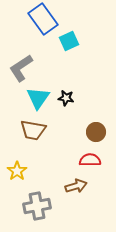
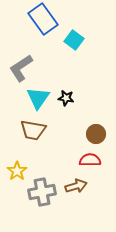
cyan square: moved 5 px right, 1 px up; rotated 30 degrees counterclockwise
brown circle: moved 2 px down
gray cross: moved 5 px right, 14 px up
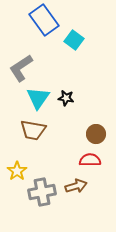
blue rectangle: moved 1 px right, 1 px down
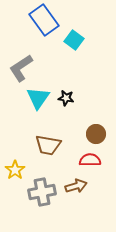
brown trapezoid: moved 15 px right, 15 px down
yellow star: moved 2 px left, 1 px up
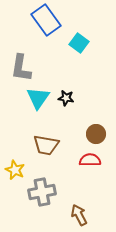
blue rectangle: moved 2 px right
cyan square: moved 5 px right, 3 px down
gray L-shape: rotated 48 degrees counterclockwise
brown trapezoid: moved 2 px left
yellow star: rotated 12 degrees counterclockwise
brown arrow: moved 3 px right, 29 px down; rotated 100 degrees counterclockwise
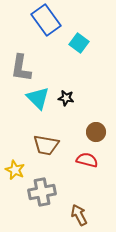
cyan triangle: rotated 20 degrees counterclockwise
brown circle: moved 2 px up
red semicircle: moved 3 px left; rotated 15 degrees clockwise
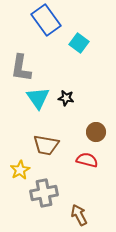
cyan triangle: rotated 10 degrees clockwise
yellow star: moved 5 px right; rotated 18 degrees clockwise
gray cross: moved 2 px right, 1 px down
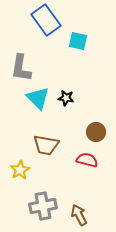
cyan square: moved 1 px left, 2 px up; rotated 24 degrees counterclockwise
cyan triangle: rotated 10 degrees counterclockwise
gray cross: moved 1 px left, 13 px down
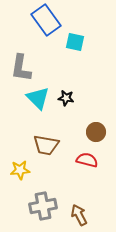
cyan square: moved 3 px left, 1 px down
yellow star: rotated 24 degrees clockwise
